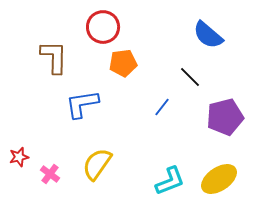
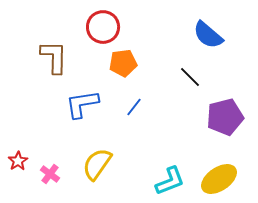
blue line: moved 28 px left
red star: moved 1 px left, 4 px down; rotated 18 degrees counterclockwise
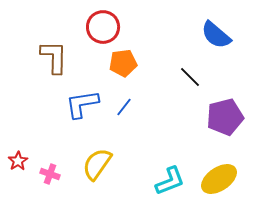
blue semicircle: moved 8 px right
blue line: moved 10 px left
pink cross: rotated 18 degrees counterclockwise
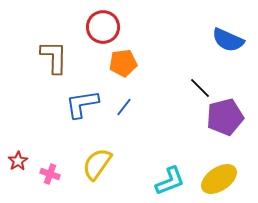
blue semicircle: moved 12 px right, 5 px down; rotated 16 degrees counterclockwise
black line: moved 10 px right, 11 px down
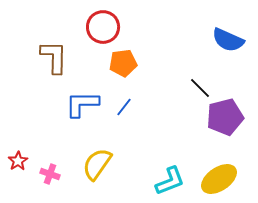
blue L-shape: rotated 9 degrees clockwise
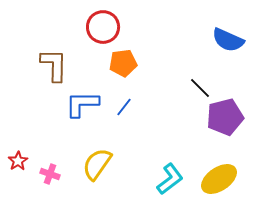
brown L-shape: moved 8 px down
cyan L-shape: moved 2 px up; rotated 16 degrees counterclockwise
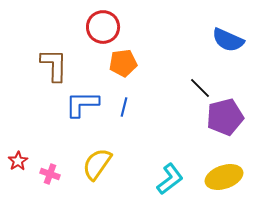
blue line: rotated 24 degrees counterclockwise
yellow ellipse: moved 5 px right, 2 px up; rotated 15 degrees clockwise
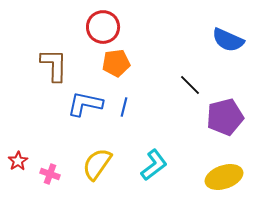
orange pentagon: moved 7 px left
black line: moved 10 px left, 3 px up
blue L-shape: moved 3 px right; rotated 12 degrees clockwise
cyan L-shape: moved 16 px left, 14 px up
